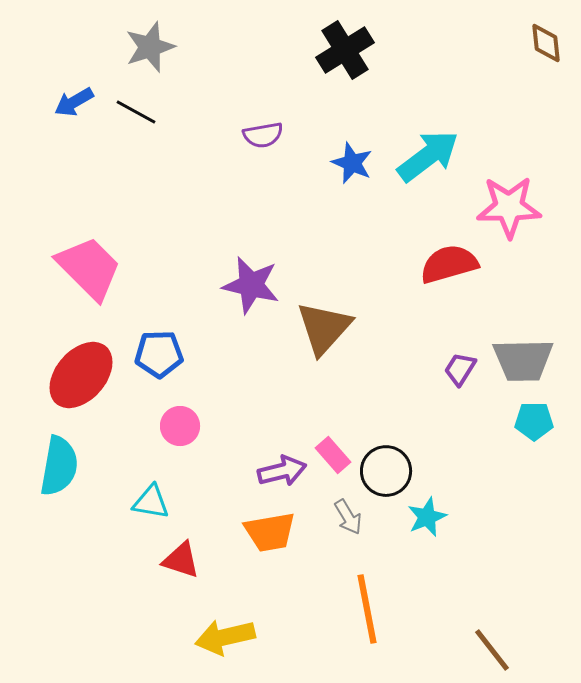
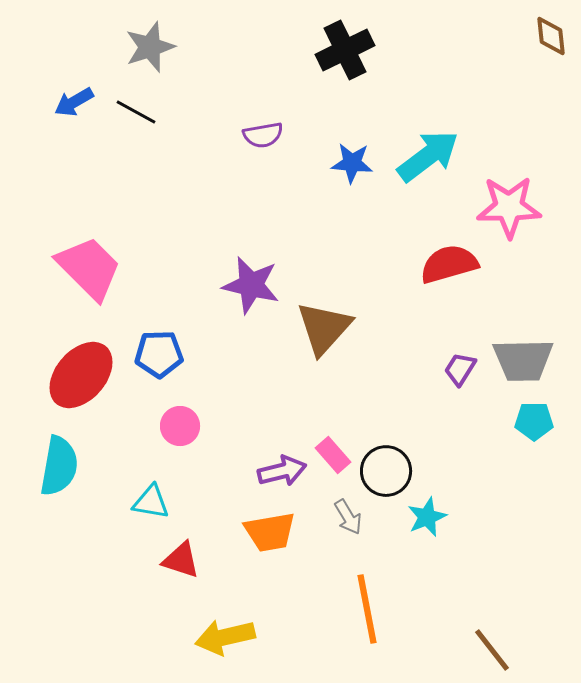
brown diamond: moved 5 px right, 7 px up
black cross: rotated 6 degrees clockwise
blue star: rotated 18 degrees counterclockwise
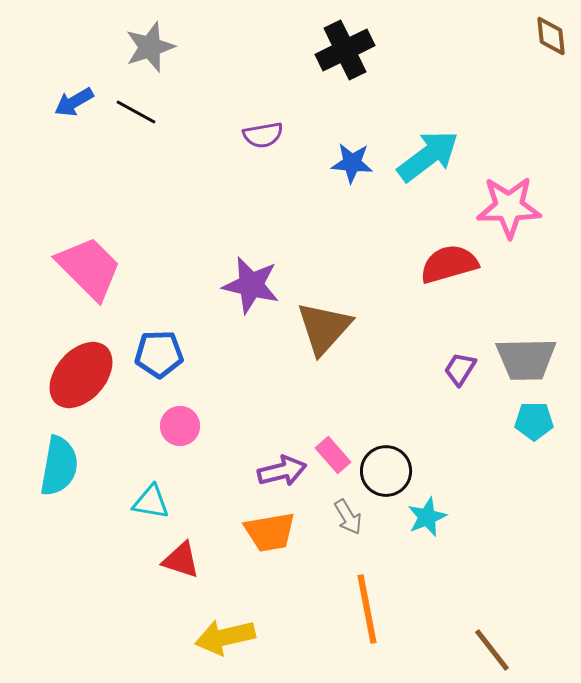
gray trapezoid: moved 3 px right, 1 px up
